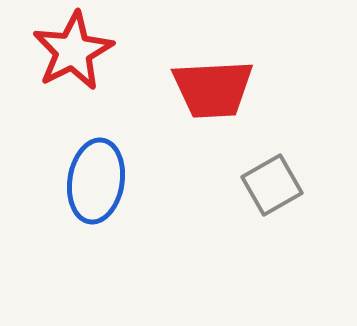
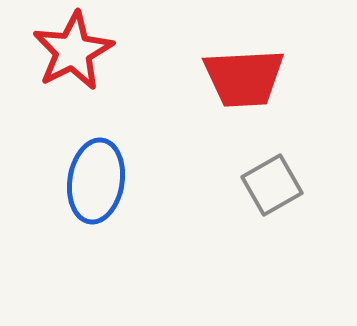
red trapezoid: moved 31 px right, 11 px up
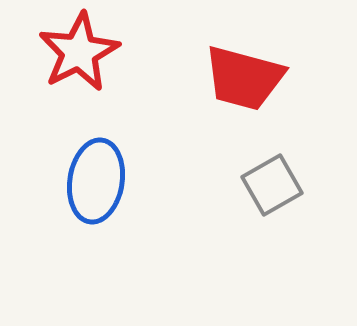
red star: moved 6 px right, 1 px down
red trapezoid: rotated 18 degrees clockwise
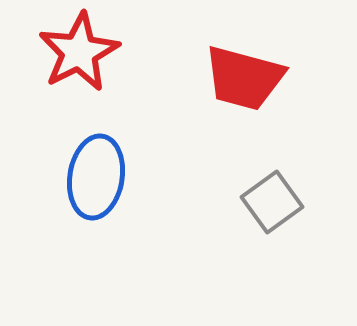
blue ellipse: moved 4 px up
gray square: moved 17 px down; rotated 6 degrees counterclockwise
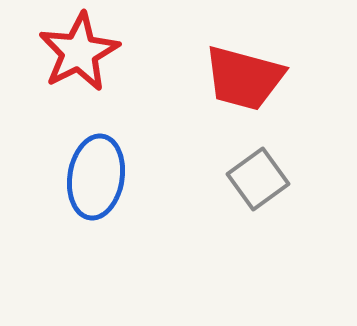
gray square: moved 14 px left, 23 px up
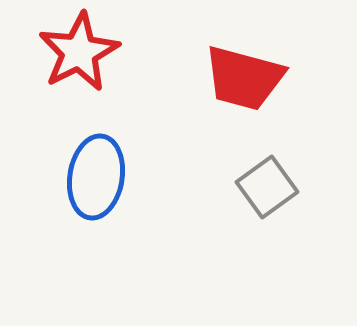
gray square: moved 9 px right, 8 px down
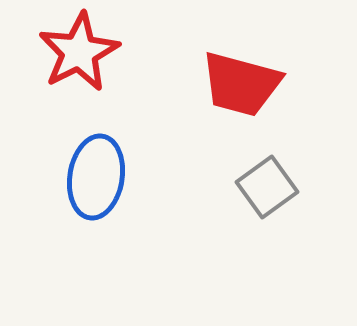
red trapezoid: moved 3 px left, 6 px down
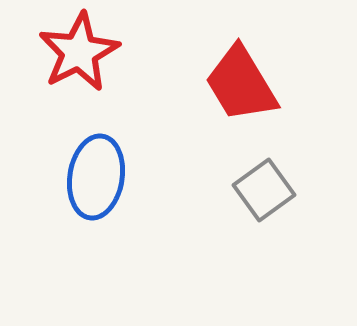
red trapezoid: rotated 44 degrees clockwise
gray square: moved 3 px left, 3 px down
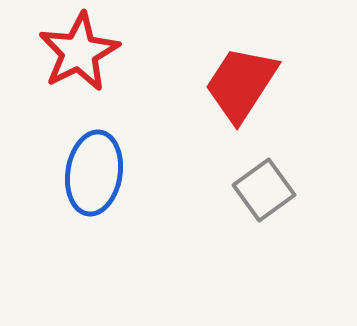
red trapezoid: rotated 64 degrees clockwise
blue ellipse: moved 2 px left, 4 px up
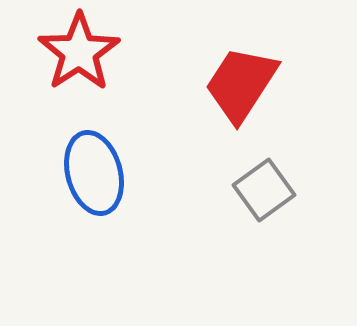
red star: rotated 6 degrees counterclockwise
blue ellipse: rotated 24 degrees counterclockwise
